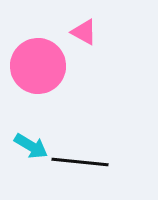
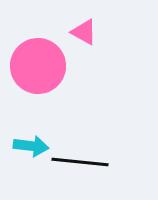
cyan arrow: rotated 24 degrees counterclockwise
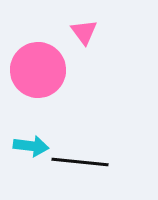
pink triangle: rotated 24 degrees clockwise
pink circle: moved 4 px down
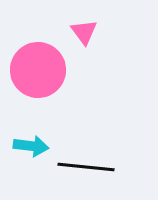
black line: moved 6 px right, 5 px down
